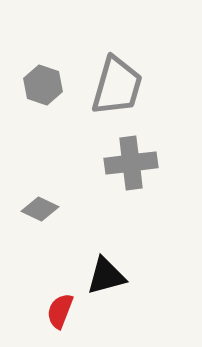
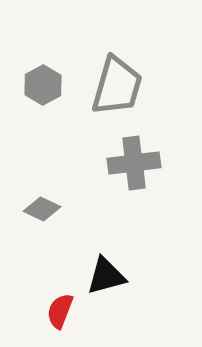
gray hexagon: rotated 12 degrees clockwise
gray cross: moved 3 px right
gray diamond: moved 2 px right
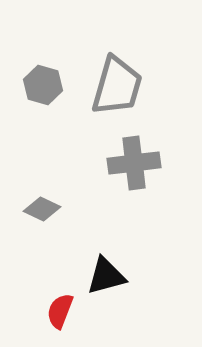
gray hexagon: rotated 15 degrees counterclockwise
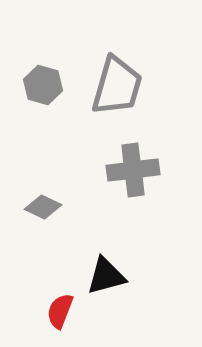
gray cross: moved 1 px left, 7 px down
gray diamond: moved 1 px right, 2 px up
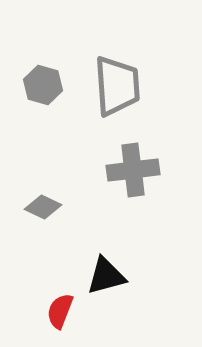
gray trapezoid: rotated 20 degrees counterclockwise
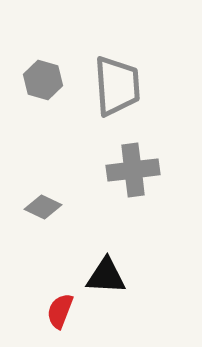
gray hexagon: moved 5 px up
black triangle: rotated 18 degrees clockwise
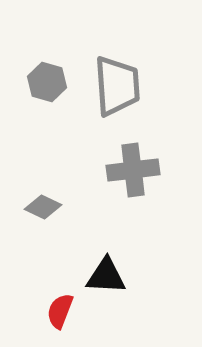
gray hexagon: moved 4 px right, 2 px down
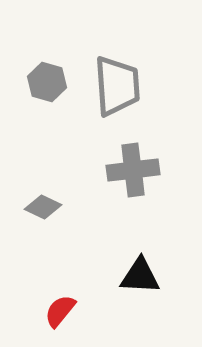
black triangle: moved 34 px right
red semicircle: rotated 18 degrees clockwise
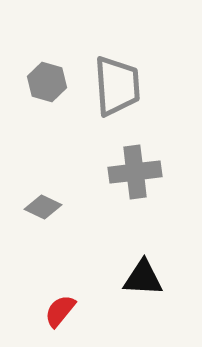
gray cross: moved 2 px right, 2 px down
black triangle: moved 3 px right, 2 px down
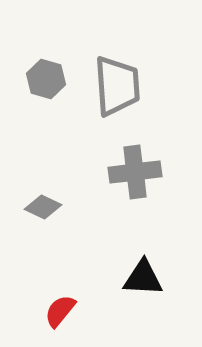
gray hexagon: moved 1 px left, 3 px up
